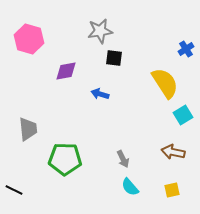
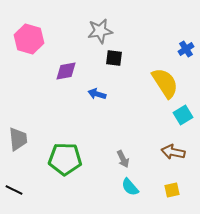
blue arrow: moved 3 px left
gray trapezoid: moved 10 px left, 10 px down
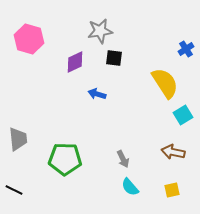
purple diamond: moved 9 px right, 9 px up; rotated 15 degrees counterclockwise
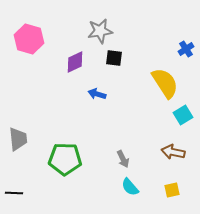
black line: moved 3 px down; rotated 24 degrees counterclockwise
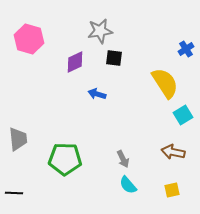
cyan semicircle: moved 2 px left, 2 px up
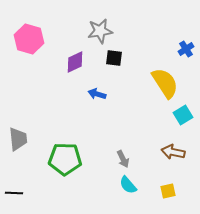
yellow square: moved 4 px left, 1 px down
